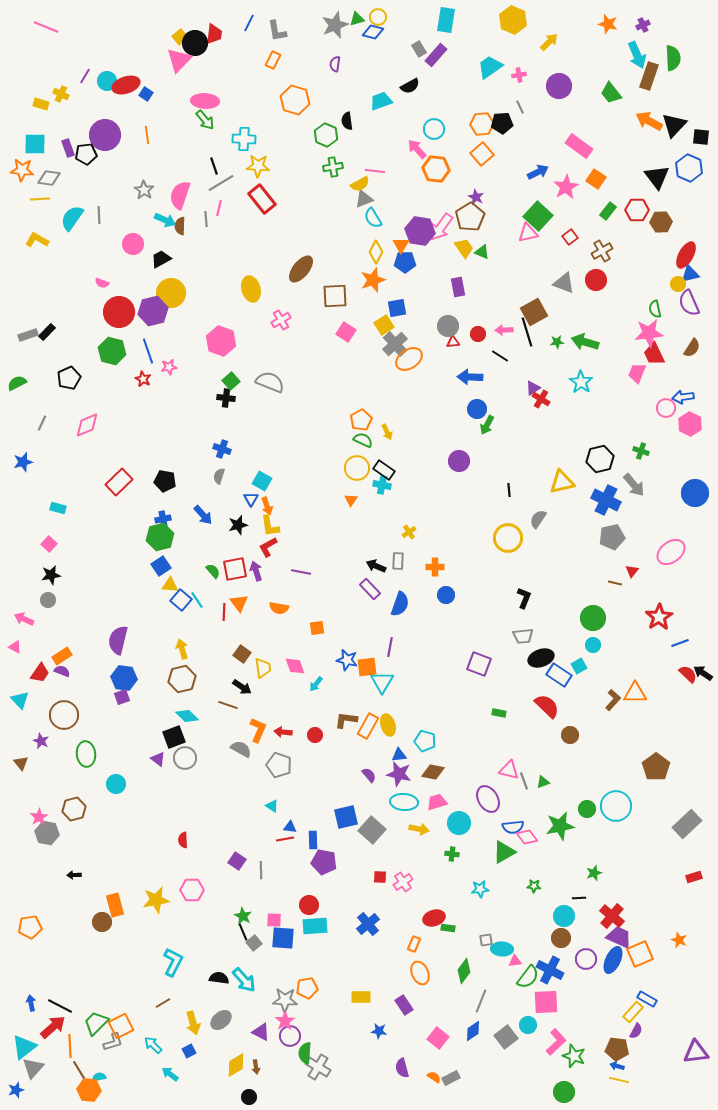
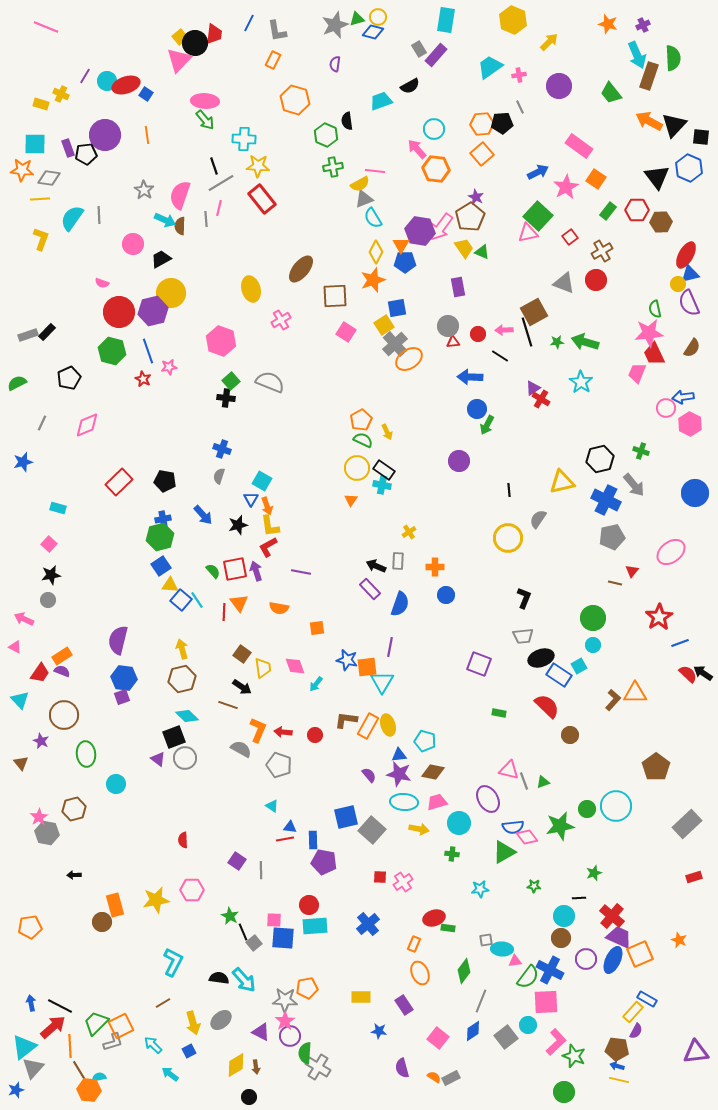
yellow L-shape at (37, 240): moved 4 px right, 1 px up; rotated 80 degrees clockwise
green star at (243, 916): moved 13 px left
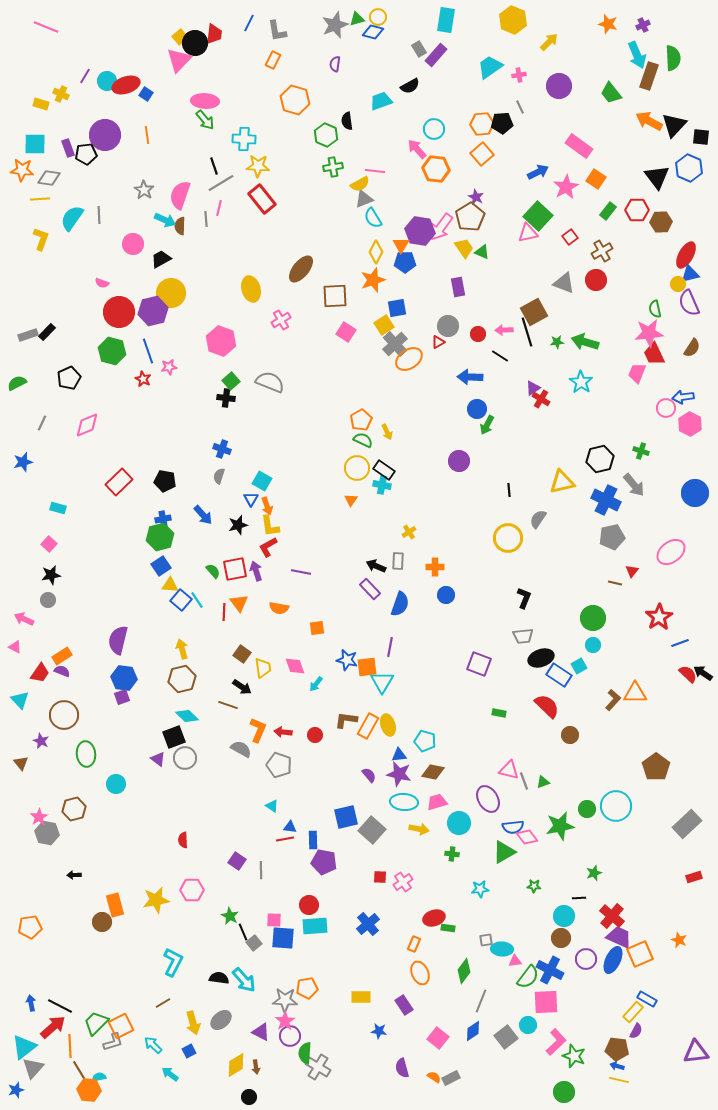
red triangle at (453, 342): moved 15 px left; rotated 24 degrees counterclockwise
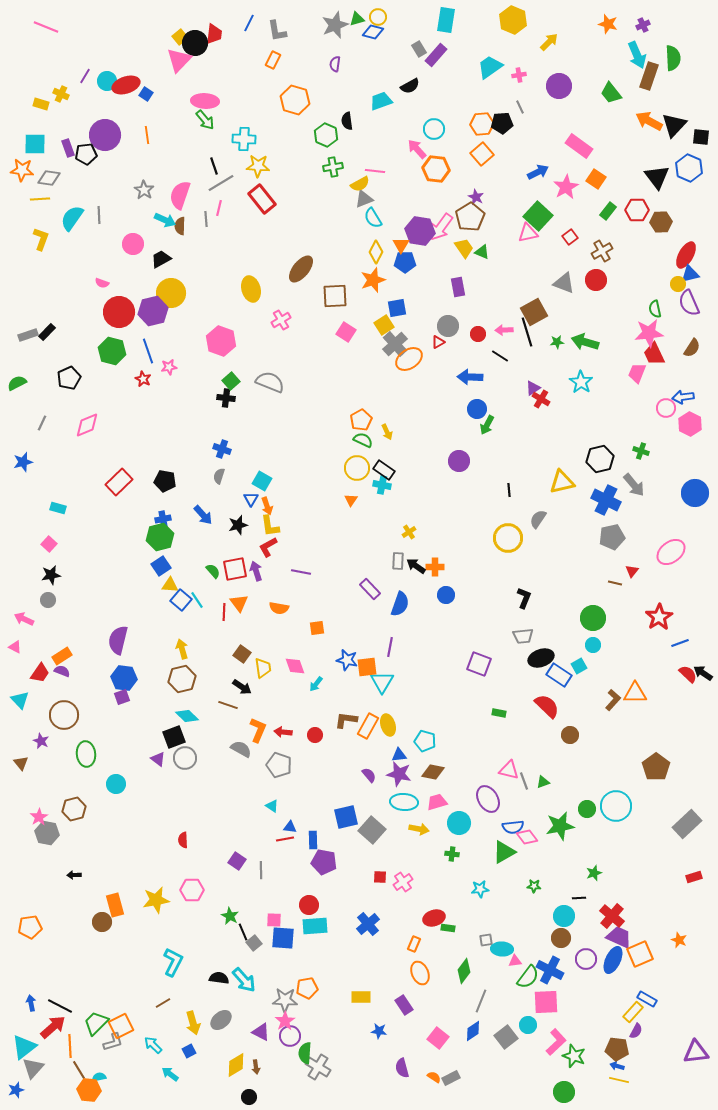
black arrow at (376, 566): moved 40 px right; rotated 12 degrees clockwise
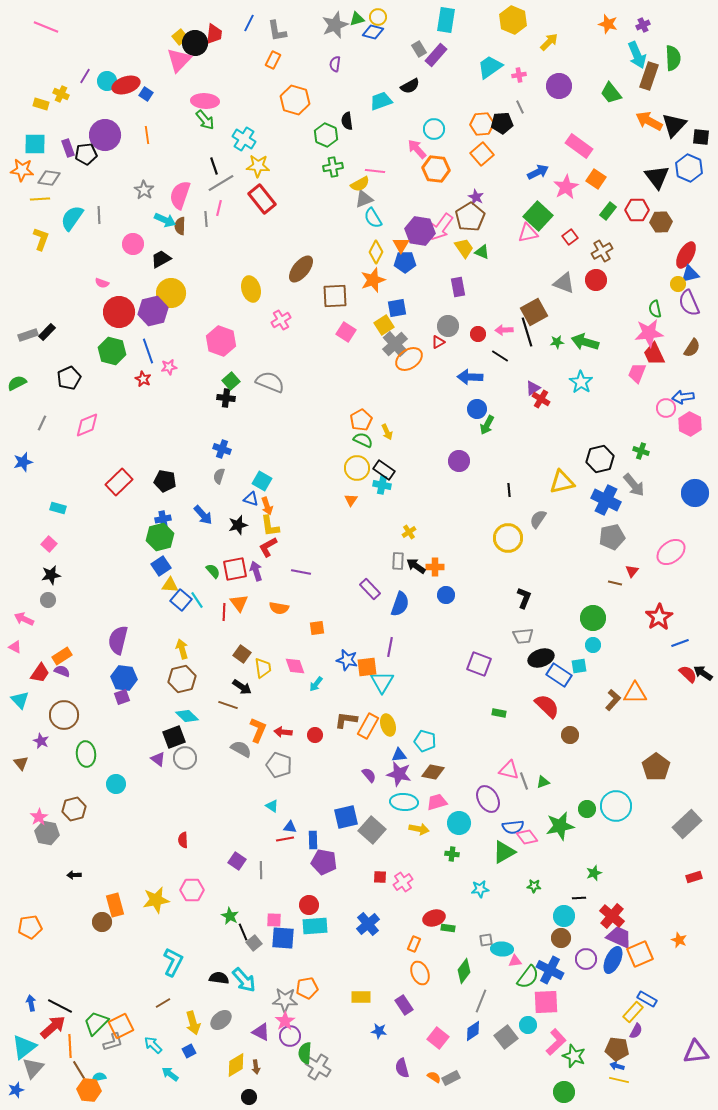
cyan cross at (244, 139): rotated 30 degrees clockwise
blue triangle at (251, 499): rotated 42 degrees counterclockwise
cyan square at (579, 666): rotated 21 degrees clockwise
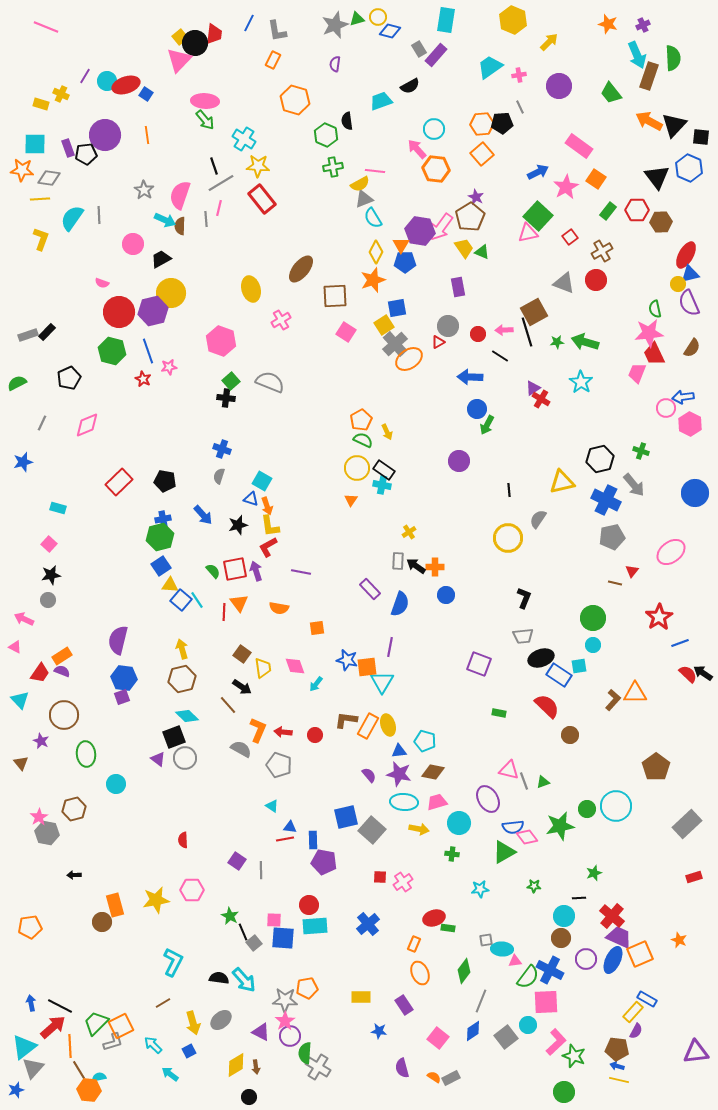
blue diamond at (373, 32): moved 17 px right, 1 px up
brown line at (228, 705): rotated 30 degrees clockwise
blue triangle at (399, 755): moved 4 px up
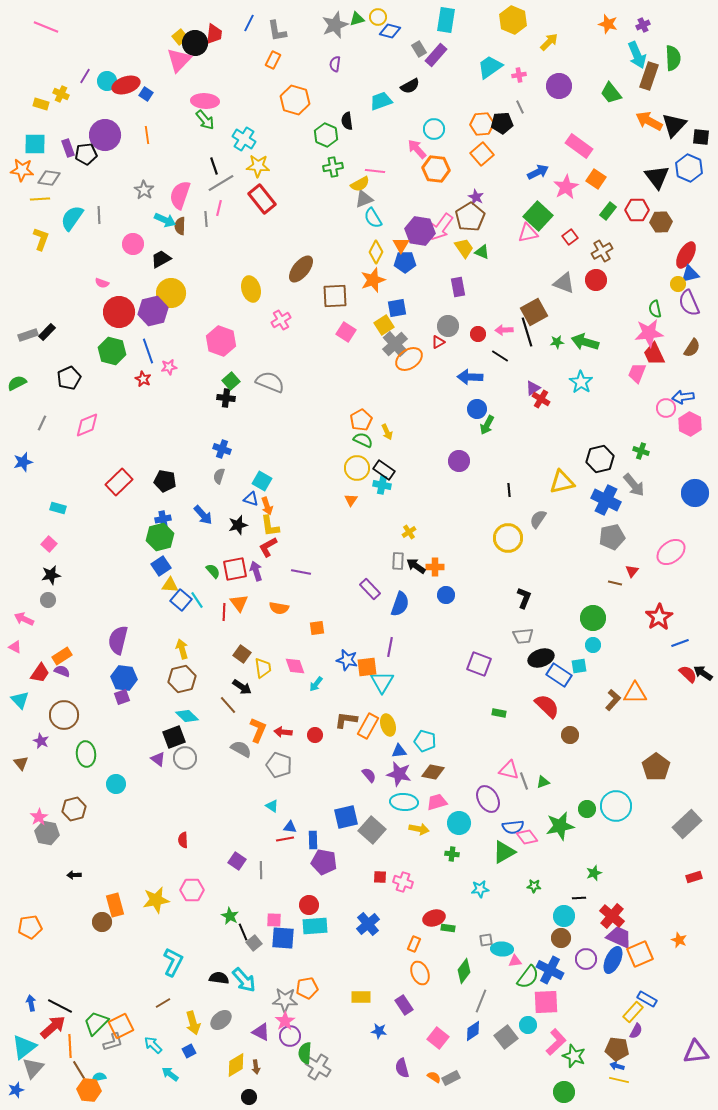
pink cross at (403, 882): rotated 36 degrees counterclockwise
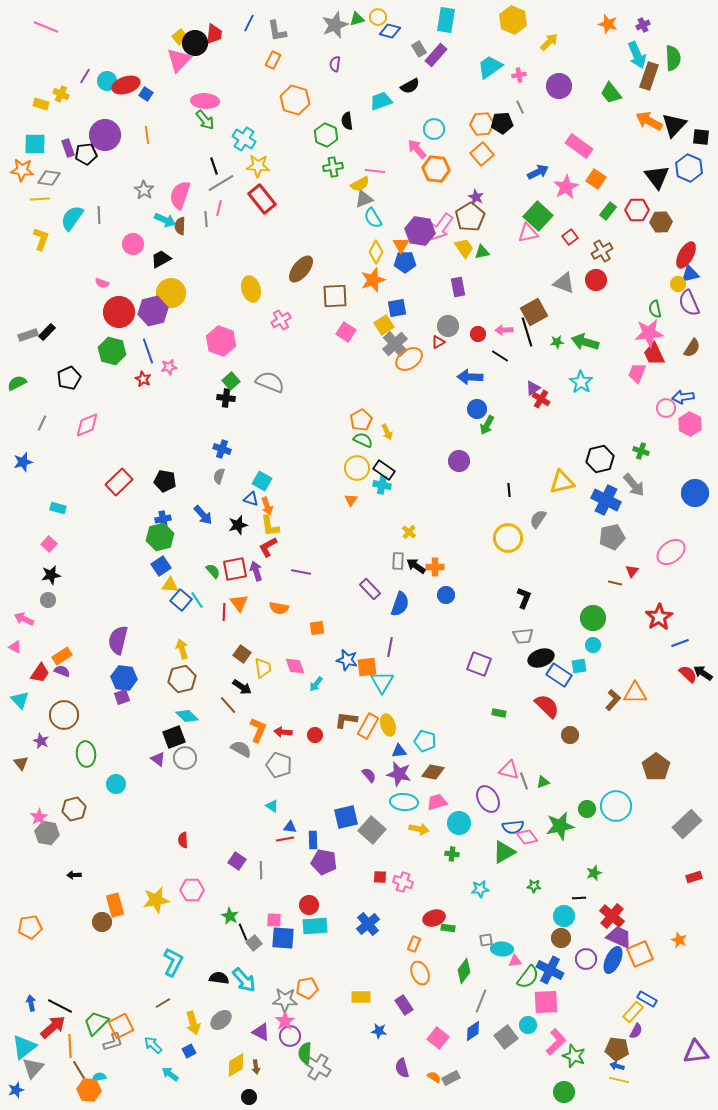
green triangle at (482, 252): rotated 35 degrees counterclockwise
yellow cross at (409, 532): rotated 16 degrees counterclockwise
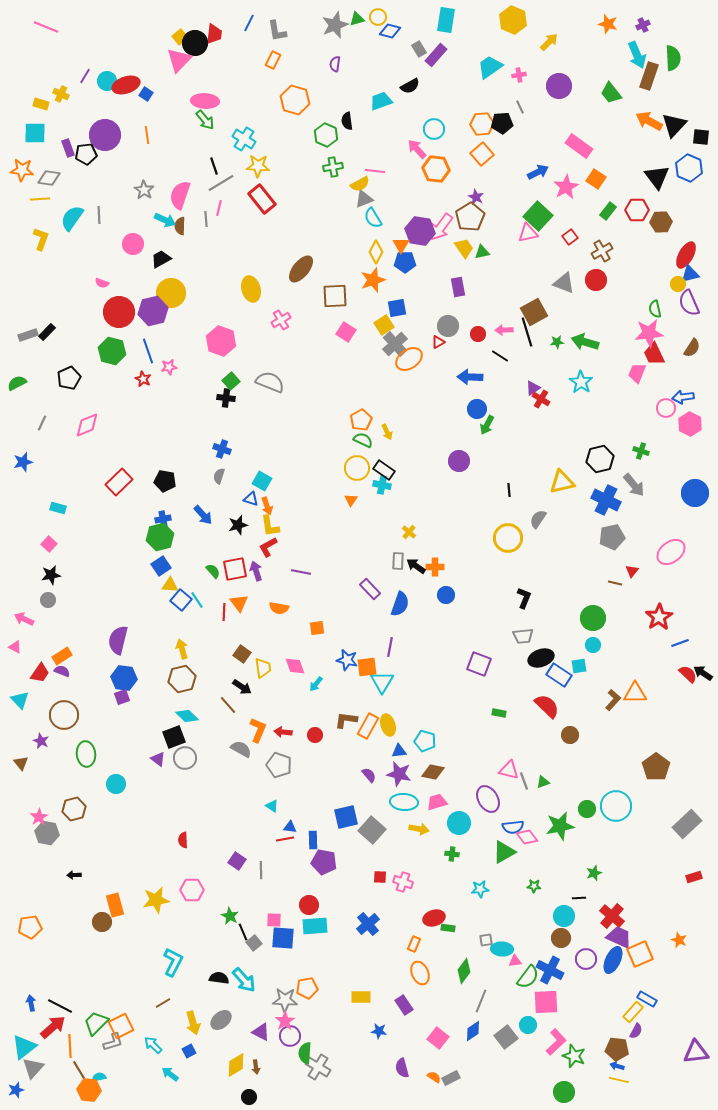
cyan square at (35, 144): moved 11 px up
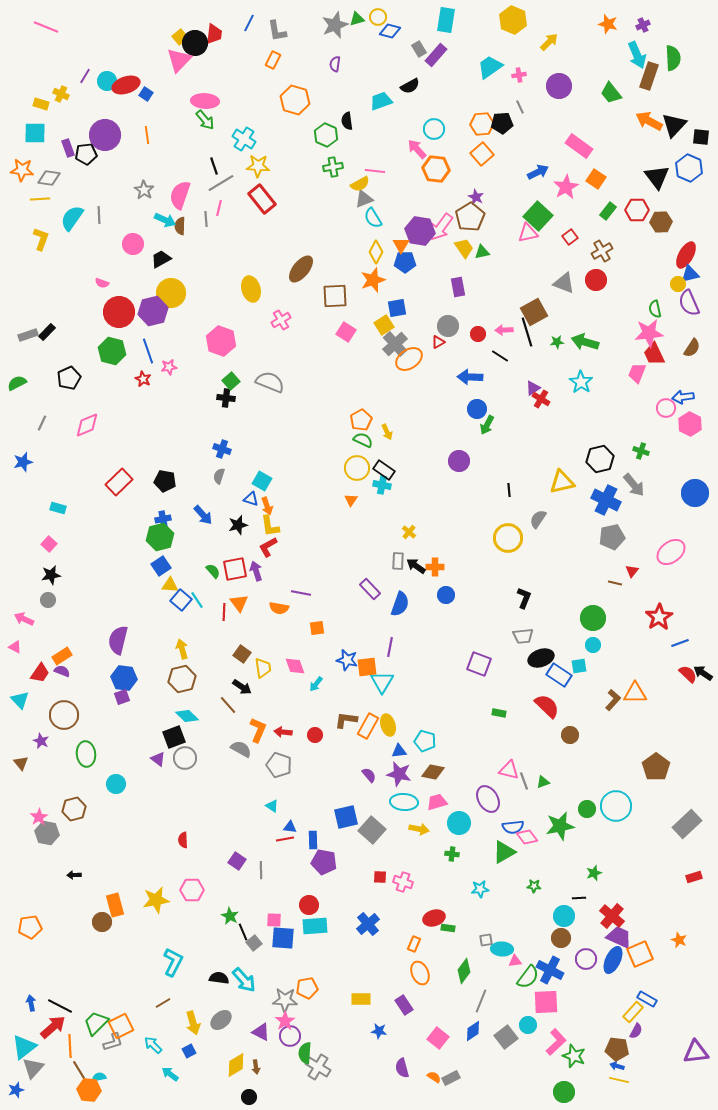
purple line at (301, 572): moved 21 px down
yellow rectangle at (361, 997): moved 2 px down
